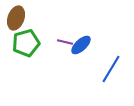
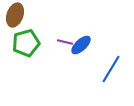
brown ellipse: moved 1 px left, 3 px up
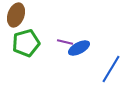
brown ellipse: moved 1 px right
blue ellipse: moved 2 px left, 3 px down; rotated 15 degrees clockwise
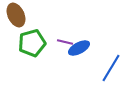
brown ellipse: rotated 45 degrees counterclockwise
green pentagon: moved 6 px right
blue line: moved 1 px up
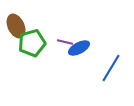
brown ellipse: moved 11 px down
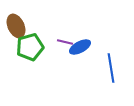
green pentagon: moved 2 px left, 4 px down
blue ellipse: moved 1 px right, 1 px up
blue line: rotated 40 degrees counterclockwise
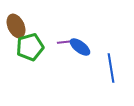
purple line: rotated 21 degrees counterclockwise
blue ellipse: rotated 65 degrees clockwise
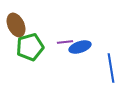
brown ellipse: moved 1 px up
blue ellipse: rotated 55 degrees counterclockwise
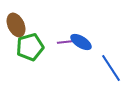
blue ellipse: moved 1 px right, 5 px up; rotated 50 degrees clockwise
blue line: rotated 24 degrees counterclockwise
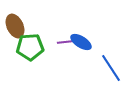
brown ellipse: moved 1 px left, 1 px down
green pentagon: rotated 12 degrees clockwise
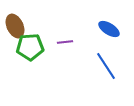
blue ellipse: moved 28 px right, 13 px up
blue line: moved 5 px left, 2 px up
